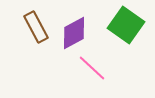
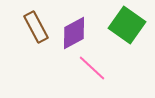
green square: moved 1 px right
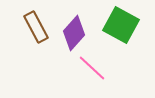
green square: moved 6 px left; rotated 6 degrees counterclockwise
purple diamond: rotated 20 degrees counterclockwise
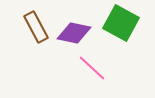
green square: moved 2 px up
purple diamond: rotated 60 degrees clockwise
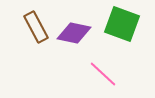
green square: moved 1 px right, 1 px down; rotated 9 degrees counterclockwise
pink line: moved 11 px right, 6 px down
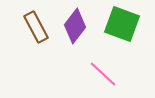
purple diamond: moved 1 px right, 7 px up; rotated 64 degrees counterclockwise
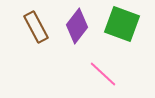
purple diamond: moved 2 px right
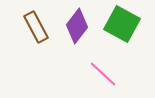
green square: rotated 9 degrees clockwise
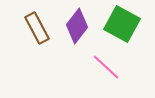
brown rectangle: moved 1 px right, 1 px down
pink line: moved 3 px right, 7 px up
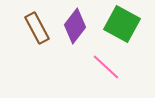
purple diamond: moved 2 px left
